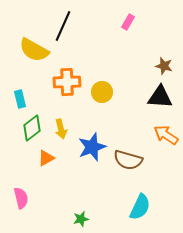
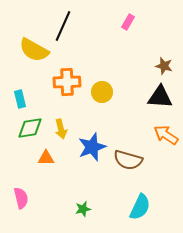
green diamond: moved 2 px left; rotated 28 degrees clockwise
orange triangle: rotated 30 degrees clockwise
green star: moved 2 px right, 10 px up
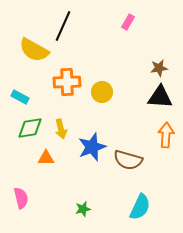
brown star: moved 5 px left, 2 px down; rotated 24 degrees counterclockwise
cyan rectangle: moved 2 px up; rotated 48 degrees counterclockwise
orange arrow: rotated 60 degrees clockwise
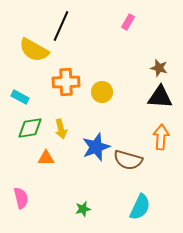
black line: moved 2 px left
brown star: rotated 24 degrees clockwise
orange cross: moved 1 px left
orange arrow: moved 5 px left, 2 px down
blue star: moved 4 px right
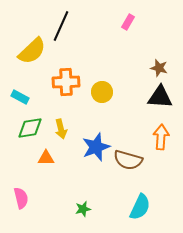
yellow semicircle: moved 2 px left, 1 px down; rotated 72 degrees counterclockwise
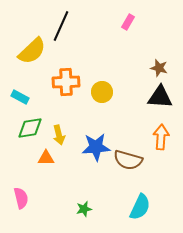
yellow arrow: moved 2 px left, 6 px down
blue star: rotated 16 degrees clockwise
green star: moved 1 px right
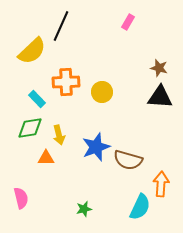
cyan rectangle: moved 17 px right, 2 px down; rotated 18 degrees clockwise
orange arrow: moved 47 px down
blue star: rotated 16 degrees counterclockwise
